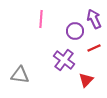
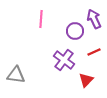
red line: moved 4 px down
gray triangle: moved 4 px left
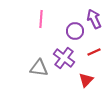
purple cross: moved 2 px up
gray triangle: moved 23 px right, 7 px up
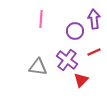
purple arrow: rotated 18 degrees clockwise
purple cross: moved 3 px right, 2 px down
gray triangle: moved 1 px left, 1 px up
red triangle: moved 5 px left
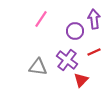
pink line: rotated 30 degrees clockwise
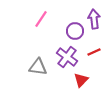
purple cross: moved 3 px up
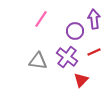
gray triangle: moved 6 px up
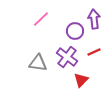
pink line: rotated 12 degrees clockwise
gray triangle: moved 2 px down
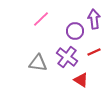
red triangle: rotated 42 degrees counterclockwise
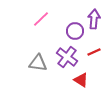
purple arrow: rotated 12 degrees clockwise
